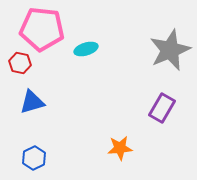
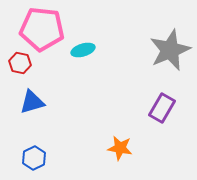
cyan ellipse: moved 3 px left, 1 px down
orange star: rotated 15 degrees clockwise
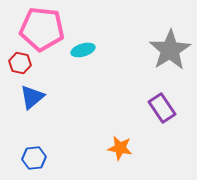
gray star: rotated 9 degrees counterclockwise
blue triangle: moved 5 px up; rotated 24 degrees counterclockwise
purple rectangle: rotated 64 degrees counterclockwise
blue hexagon: rotated 20 degrees clockwise
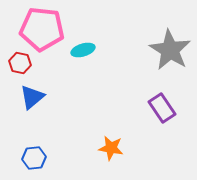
gray star: rotated 9 degrees counterclockwise
orange star: moved 9 px left
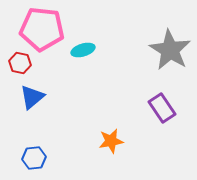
orange star: moved 7 px up; rotated 20 degrees counterclockwise
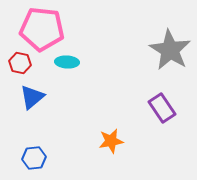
cyan ellipse: moved 16 px left, 12 px down; rotated 20 degrees clockwise
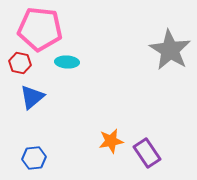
pink pentagon: moved 2 px left
purple rectangle: moved 15 px left, 45 px down
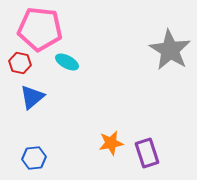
cyan ellipse: rotated 25 degrees clockwise
orange star: moved 2 px down
purple rectangle: rotated 16 degrees clockwise
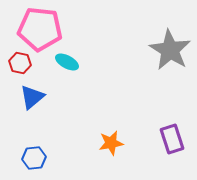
purple rectangle: moved 25 px right, 14 px up
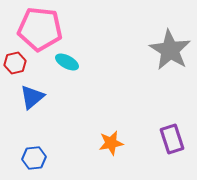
red hexagon: moved 5 px left; rotated 25 degrees counterclockwise
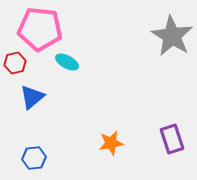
gray star: moved 2 px right, 14 px up
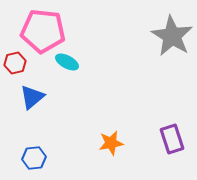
pink pentagon: moved 3 px right, 2 px down
